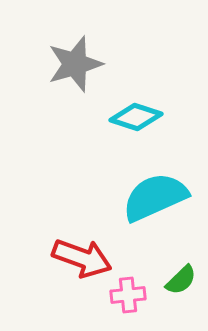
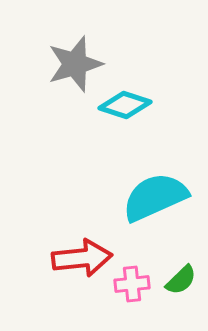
cyan diamond: moved 11 px left, 12 px up
red arrow: rotated 26 degrees counterclockwise
pink cross: moved 4 px right, 11 px up
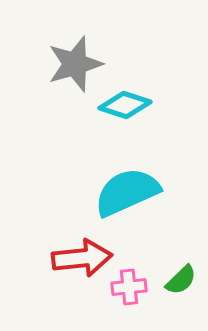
cyan semicircle: moved 28 px left, 5 px up
pink cross: moved 3 px left, 3 px down
